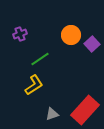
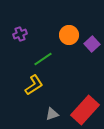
orange circle: moved 2 px left
green line: moved 3 px right
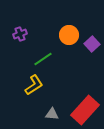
gray triangle: rotated 24 degrees clockwise
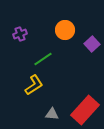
orange circle: moved 4 px left, 5 px up
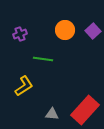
purple square: moved 1 px right, 13 px up
green line: rotated 42 degrees clockwise
yellow L-shape: moved 10 px left, 1 px down
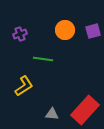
purple square: rotated 28 degrees clockwise
